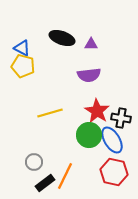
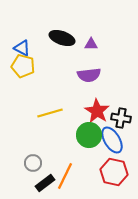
gray circle: moved 1 px left, 1 px down
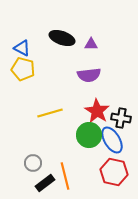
yellow pentagon: moved 3 px down
orange line: rotated 40 degrees counterclockwise
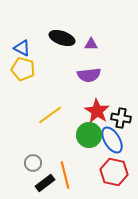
yellow line: moved 2 px down; rotated 20 degrees counterclockwise
orange line: moved 1 px up
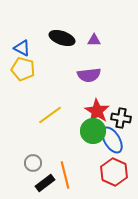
purple triangle: moved 3 px right, 4 px up
green circle: moved 4 px right, 4 px up
red hexagon: rotated 12 degrees clockwise
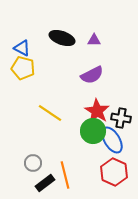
yellow pentagon: moved 1 px up
purple semicircle: moved 3 px right; rotated 20 degrees counterclockwise
yellow line: moved 2 px up; rotated 70 degrees clockwise
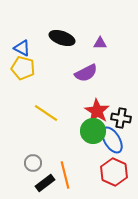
purple triangle: moved 6 px right, 3 px down
purple semicircle: moved 6 px left, 2 px up
yellow line: moved 4 px left
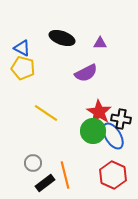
red star: moved 2 px right, 1 px down
black cross: moved 1 px down
blue ellipse: moved 1 px right, 4 px up
red hexagon: moved 1 px left, 3 px down
